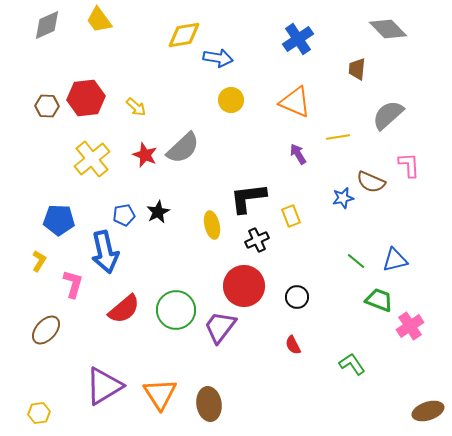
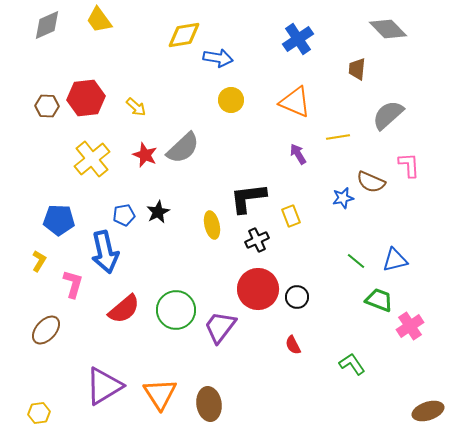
red circle at (244, 286): moved 14 px right, 3 px down
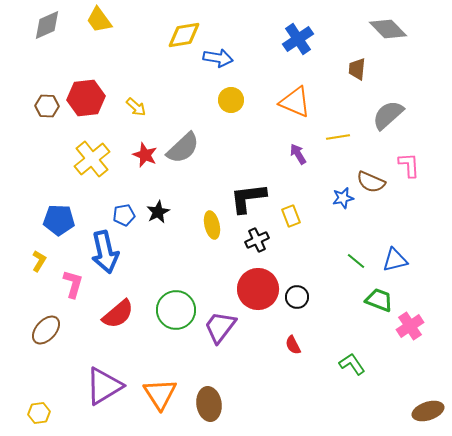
red semicircle at (124, 309): moved 6 px left, 5 px down
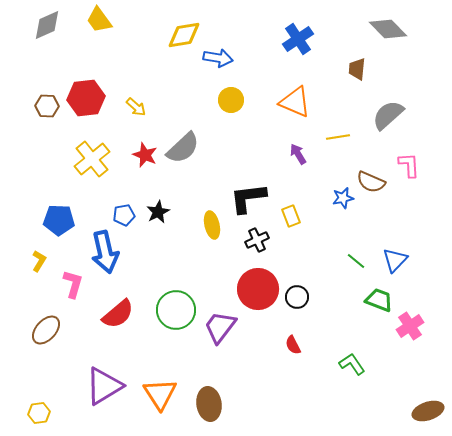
blue triangle at (395, 260): rotated 32 degrees counterclockwise
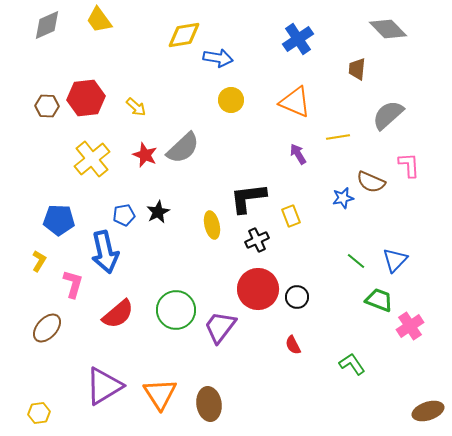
brown ellipse at (46, 330): moved 1 px right, 2 px up
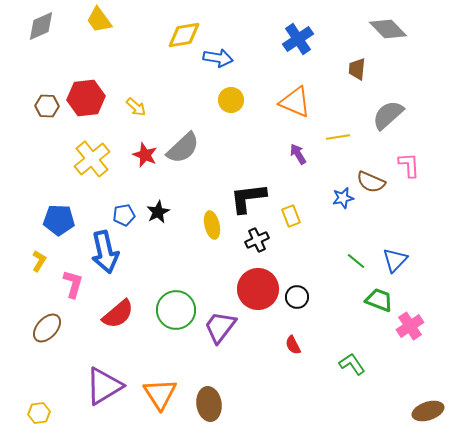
gray diamond at (47, 25): moved 6 px left, 1 px down
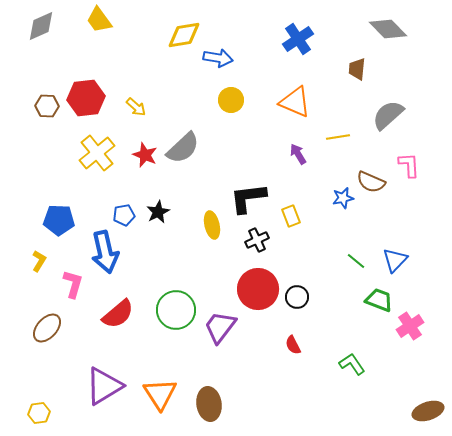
yellow cross at (92, 159): moved 5 px right, 6 px up
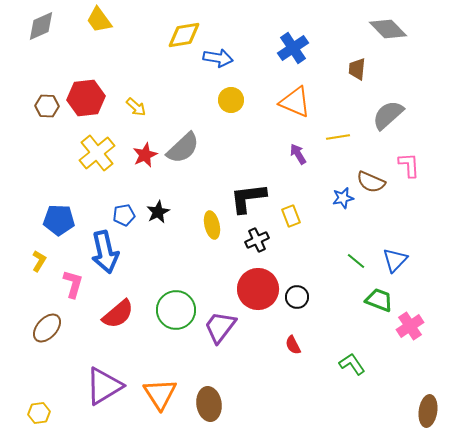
blue cross at (298, 39): moved 5 px left, 9 px down
red star at (145, 155): rotated 25 degrees clockwise
brown ellipse at (428, 411): rotated 64 degrees counterclockwise
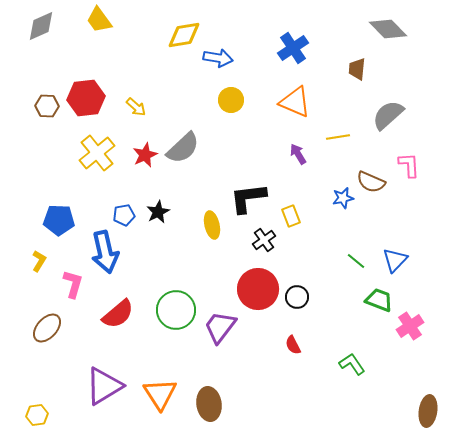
black cross at (257, 240): moved 7 px right; rotated 10 degrees counterclockwise
yellow hexagon at (39, 413): moved 2 px left, 2 px down
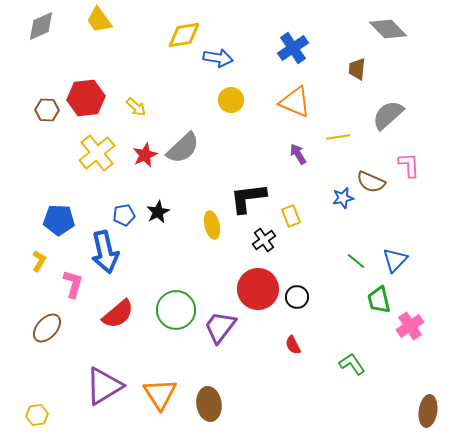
brown hexagon at (47, 106): moved 4 px down
green trapezoid at (379, 300): rotated 124 degrees counterclockwise
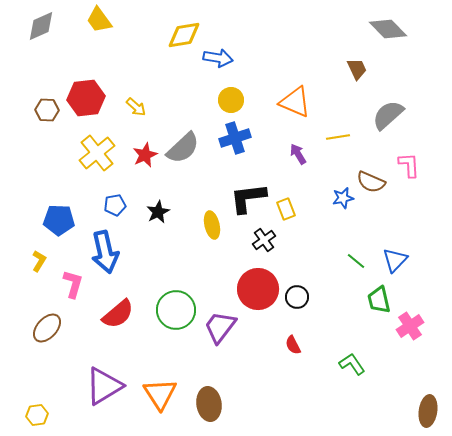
blue cross at (293, 48): moved 58 px left, 90 px down; rotated 16 degrees clockwise
brown trapezoid at (357, 69): rotated 150 degrees clockwise
blue pentagon at (124, 215): moved 9 px left, 10 px up
yellow rectangle at (291, 216): moved 5 px left, 7 px up
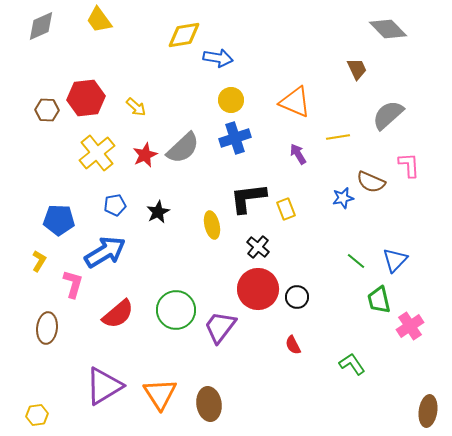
black cross at (264, 240): moved 6 px left, 7 px down; rotated 15 degrees counterclockwise
blue arrow at (105, 252): rotated 108 degrees counterclockwise
brown ellipse at (47, 328): rotated 36 degrees counterclockwise
